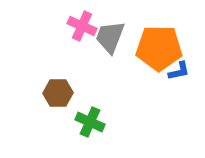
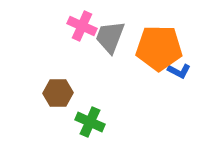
blue L-shape: rotated 40 degrees clockwise
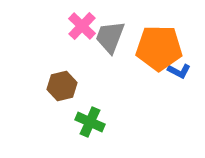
pink cross: rotated 20 degrees clockwise
brown hexagon: moved 4 px right, 7 px up; rotated 12 degrees counterclockwise
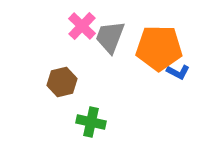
blue L-shape: moved 1 px left, 1 px down
brown hexagon: moved 4 px up
green cross: moved 1 px right; rotated 12 degrees counterclockwise
